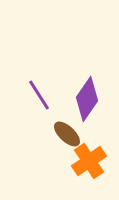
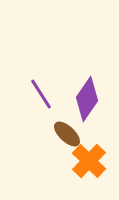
purple line: moved 2 px right, 1 px up
orange cross: rotated 12 degrees counterclockwise
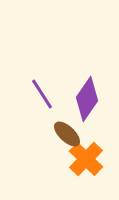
purple line: moved 1 px right
orange cross: moved 3 px left, 2 px up
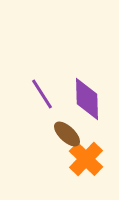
purple diamond: rotated 36 degrees counterclockwise
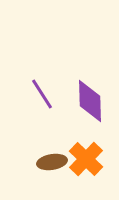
purple diamond: moved 3 px right, 2 px down
brown ellipse: moved 15 px left, 28 px down; rotated 52 degrees counterclockwise
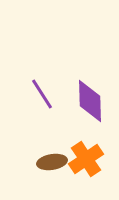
orange cross: rotated 12 degrees clockwise
